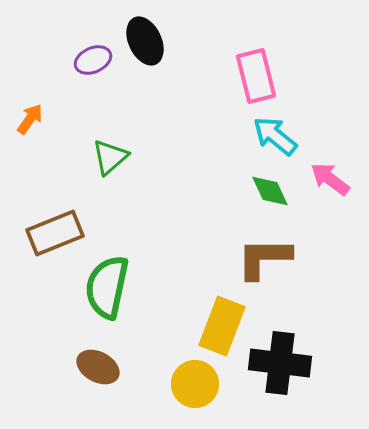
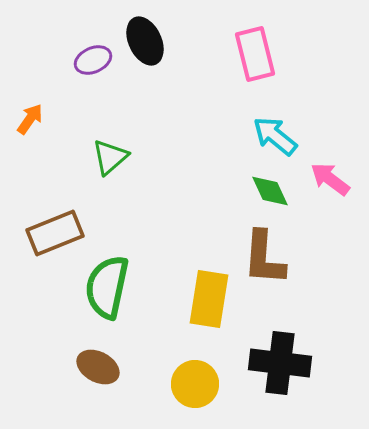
pink rectangle: moved 1 px left, 22 px up
brown L-shape: rotated 86 degrees counterclockwise
yellow rectangle: moved 13 px left, 27 px up; rotated 12 degrees counterclockwise
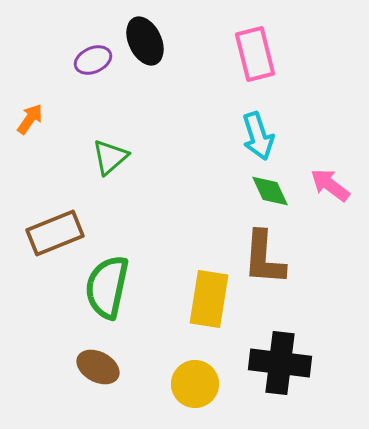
cyan arrow: moved 17 px left; rotated 147 degrees counterclockwise
pink arrow: moved 6 px down
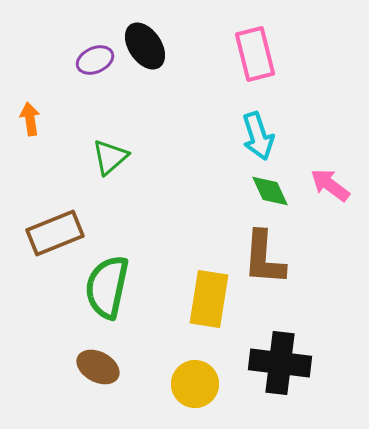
black ellipse: moved 5 px down; rotated 9 degrees counterclockwise
purple ellipse: moved 2 px right
orange arrow: rotated 44 degrees counterclockwise
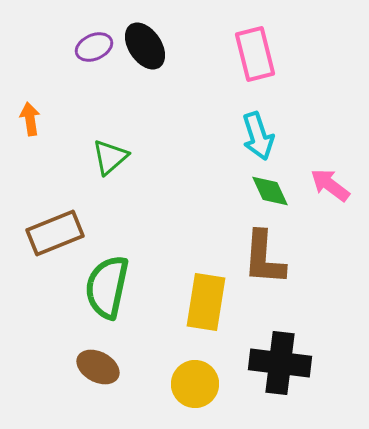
purple ellipse: moved 1 px left, 13 px up
yellow rectangle: moved 3 px left, 3 px down
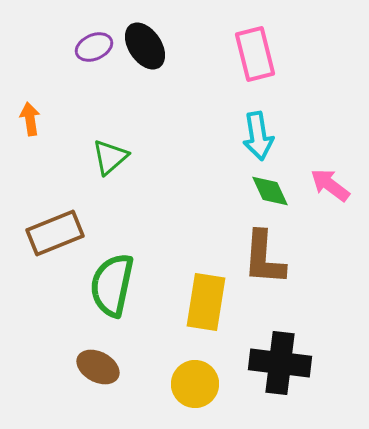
cyan arrow: rotated 9 degrees clockwise
green semicircle: moved 5 px right, 2 px up
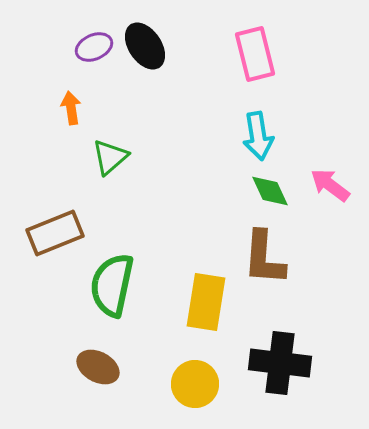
orange arrow: moved 41 px right, 11 px up
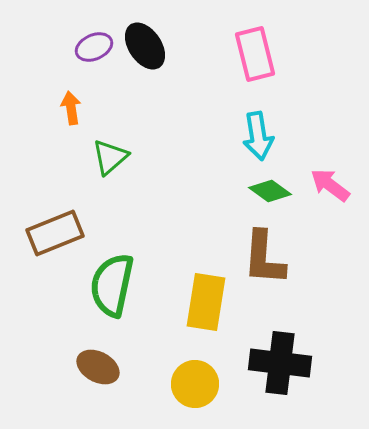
green diamond: rotated 30 degrees counterclockwise
